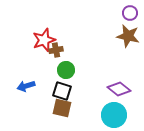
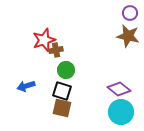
cyan circle: moved 7 px right, 3 px up
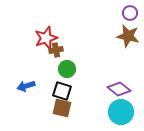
red star: moved 2 px right, 2 px up
green circle: moved 1 px right, 1 px up
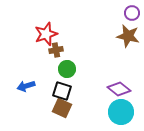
purple circle: moved 2 px right
red star: moved 4 px up
brown square: rotated 12 degrees clockwise
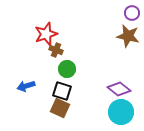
brown cross: rotated 32 degrees clockwise
brown square: moved 2 px left
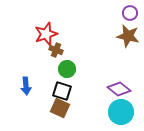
purple circle: moved 2 px left
blue arrow: rotated 78 degrees counterclockwise
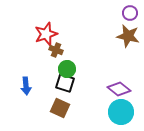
black square: moved 3 px right, 8 px up
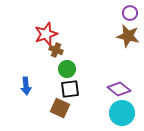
black square: moved 5 px right, 6 px down; rotated 24 degrees counterclockwise
cyan circle: moved 1 px right, 1 px down
